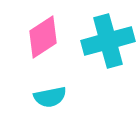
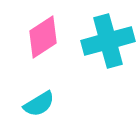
cyan semicircle: moved 11 px left, 7 px down; rotated 20 degrees counterclockwise
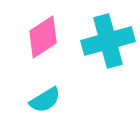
cyan semicircle: moved 6 px right, 4 px up
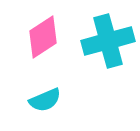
cyan semicircle: rotated 8 degrees clockwise
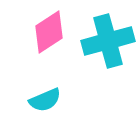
pink diamond: moved 6 px right, 5 px up
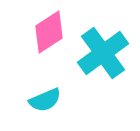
cyan cross: moved 5 px left, 12 px down; rotated 21 degrees counterclockwise
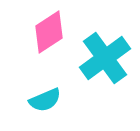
cyan cross: moved 2 px right, 5 px down
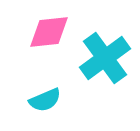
pink diamond: rotated 27 degrees clockwise
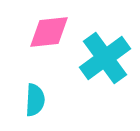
cyan semicircle: moved 10 px left; rotated 64 degrees counterclockwise
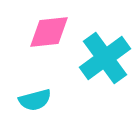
cyan semicircle: rotated 72 degrees clockwise
